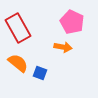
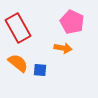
orange arrow: moved 1 px down
blue square: moved 3 px up; rotated 16 degrees counterclockwise
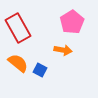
pink pentagon: rotated 15 degrees clockwise
orange arrow: moved 2 px down
blue square: rotated 24 degrees clockwise
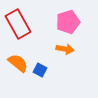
pink pentagon: moved 4 px left; rotated 15 degrees clockwise
red rectangle: moved 4 px up
orange arrow: moved 2 px right, 1 px up
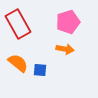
blue square: rotated 24 degrees counterclockwise
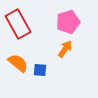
orange arrow: rotated 66 degrees counterclockwise
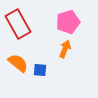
orange arrow: rotated 12 degrees counterclockwise
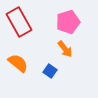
red rectangle: moved 1 px right, 2 px up
orange arrow: rotated 120 degrees clockwise
blue square: moved 10 px right, 1 px down; rotated 32 degrees clockwise
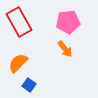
pink pentagon: rotated 10 degrees clockwise
orange semicircle: rotated 85 degrees counterclockwise
blue square: moved 21 px left, 14 px down
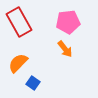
blue square: moved 4 px right, 2 px up
